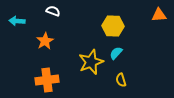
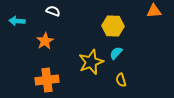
orange triangle: moved 5 px left, 4 px up
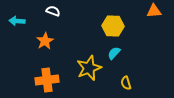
cyan semicircle: moved 2 px left
yellow star: moved 2 px left, 6 px down
yellow semicircle: moved 5 px right, 3 px down
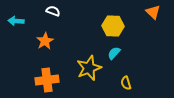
orange triangle: moved 1 px left, 1 px down; rotated 49 degrees clockwise
cyan arrow: moved 1 px left
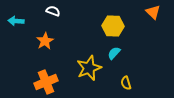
orange cross: moved 1 px left, 2 px down; rotated 15 degrees counterclockwise
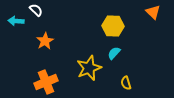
white semicircle: moved 17 px left, 1 px up; rotated 24 degrees clockwise
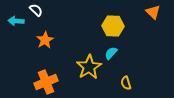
orange star: moved 1 px up
cyan semicircle: moved 3 px left
yellow star: moved 1 px up; rotated 10 degrees counterclockwise
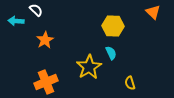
cyan semicircle: rotated 112 degrees clockwise
yellow semicircle: moved 4 px right
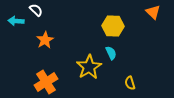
orange cross: rotated 10 degrees counterclockwise
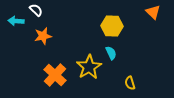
yellow hexagon: moved 1 px left
orange star: moved 2 px left, 4 px up; rotated 18 degrees clockwise
orange cross: moved 9 px right, 7 px up; rotated 15 degrees counterclockwise
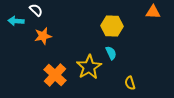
orange triangle: rotated 42 degrees counterclockwise
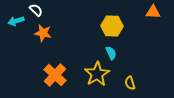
cyan arrow: rotated 21 degrees counterclockwise
orange star: moved 3 px up; rotated 24 degrees clockwise
yellow star: moved 8 px right, 7 px down
